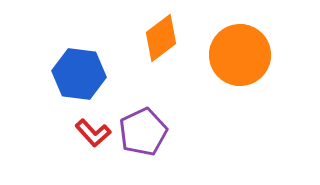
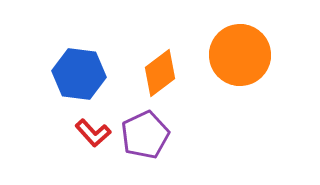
orange diamond: moved 1 px left, 35 px down
purple pentagon: moved 2 px right, 3 px down
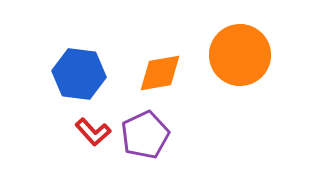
orange diamond: rotated 27 degrees clockwise
red L-shape: moved 1 px up
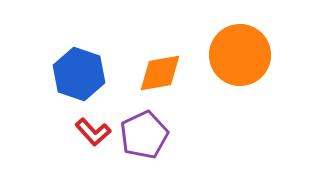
blue hexagon: rotated 12 degrees clockwise
purple pentagon: moved 1 px left
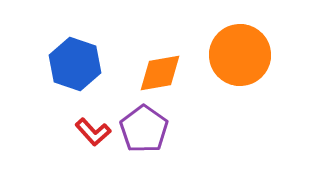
blue hexagon: moved 4 px left, 10 px up
purple pentagon: moved 6 px up; rotated 12 degrees counterclockwise
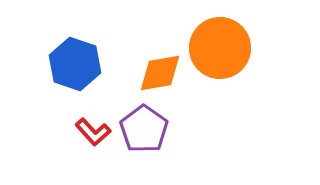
orange circle: moved 20 px left, 7 px up
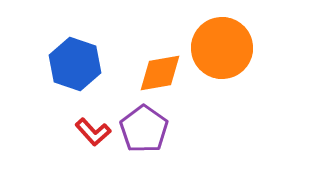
orange circle: moved 2 px right
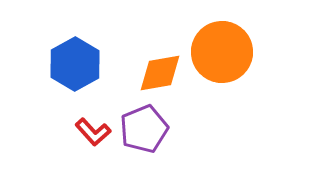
orange circle: moved 4 px down
blue hexagon: rotated 12 degrees clockwise
purple pentagon: rotated 15 degrees clockwise
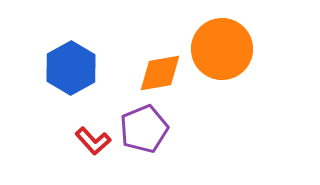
orange circle: moved 3 px up
blue hexagon: moved 4 px left, 4 px down
red L-shape: moved 9 px down
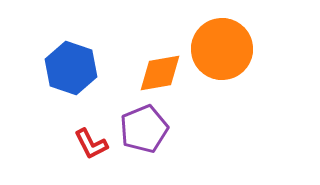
blue hexagon: rotated 12 degrees counterclockwise
red L-shape: moved 2 px left, 3 px down; rotated 15 degrees clockwise
